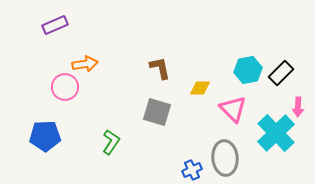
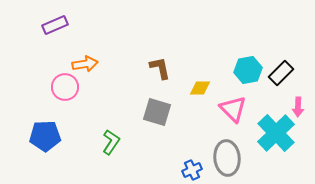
gray ellipse: moved 2 px right
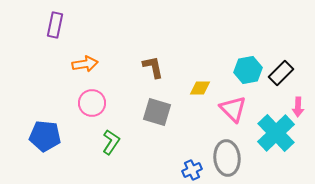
purple rectangle: rotated 55 degrees counterclockwise
brown L-shape: moved 7 px left, 1 px up
pink circle: moved 27 px right, 16 px down
blue pentagon: rotated 8 degrees clockwise
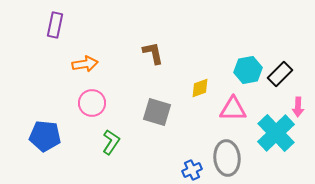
brown L-shape: moved 14 px up
black rectangle: moved 1 px left, 1 px down
yellow diamond: rotated 20 degrees counterclockwise
pink triangle: rotated 44 degrees counterclockwise
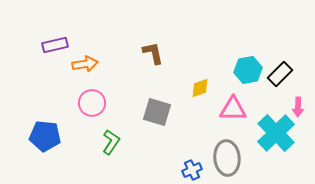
purple rectangle: moved 20 px down; rotated 65 degrees clockwise
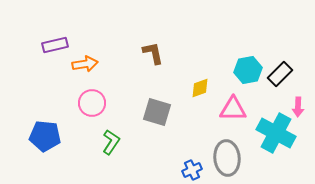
cyan cross: rotated 18 degrees counterclockwise
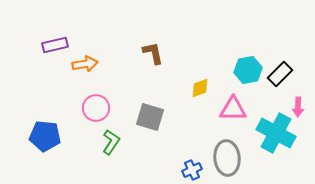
pink circle: moved 4 px right, 5 px down
gray square: moved 7 px left, 5 px down
